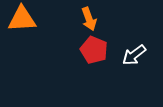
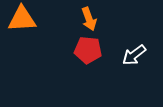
red pentagon: moved 6 px left; rotated 16 degrees counterclockwise
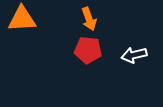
white arrow: rotated 25 degrees clockwise
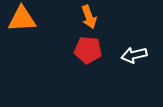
orange arrow: moved 2 px up
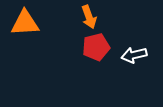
orange triangle: moved 3 px right, 4 px down
red pentagon: moved 8 px right, 3 px up; rotated 20 degrees counterclockwise
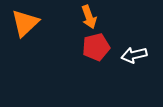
orange triangle: rotated 40 degrees counterclockwise
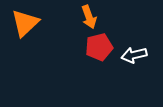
red pentagon: moved 3 px right
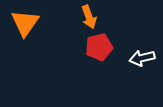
orange triangle: rotated 12 degrees counterclockwise
white arrow: moved 8 px right, 3 px down
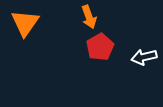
red pentagon: moved 1 px right; rotated 16 degrees counterclockwise
white arrow: moved 2 px right, 1 px up
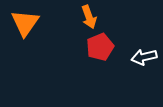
red pentagon: rotated 8 degrees clockwise
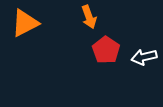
orange triangle: rotated 28 degrees clockwise
red pentagon: moved 6 px right, 3 px down; rotated 16 degrees counterclockwise
